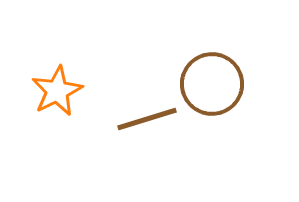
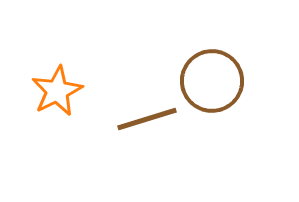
brown circle: moved 3 px up
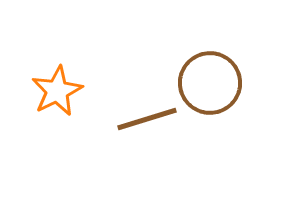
brown circle: moved 2 px left, 2 px down
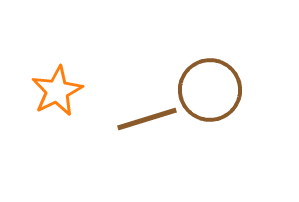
brown circle: moved 7 px down
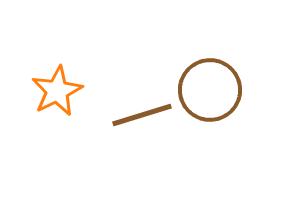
brown line: moved 5 px left, 4 px up
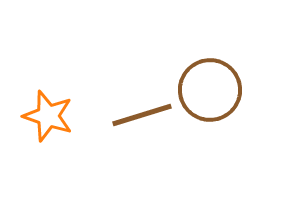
orange star: moved 9 px left, 25 px down; rotated 27 degrees counterclockwise
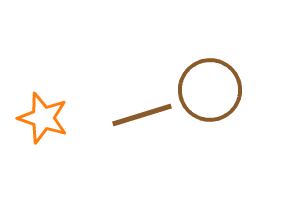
orange star: moved 5 px left, 2 px down
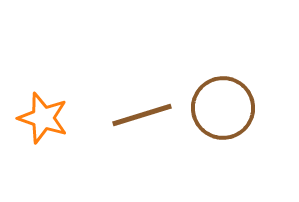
brown circle: moved 13 px right, 18 px down
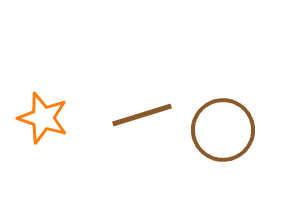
brown circle: moved 22 px down
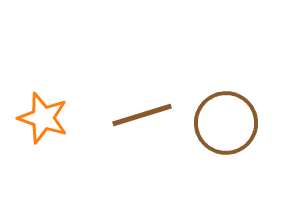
brown circle: moved 3 px right, 7 px up
